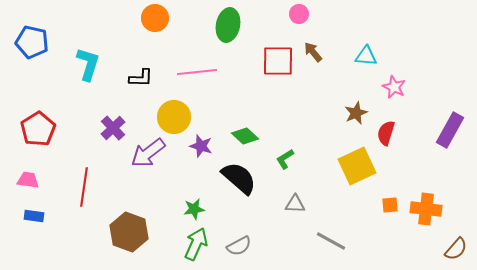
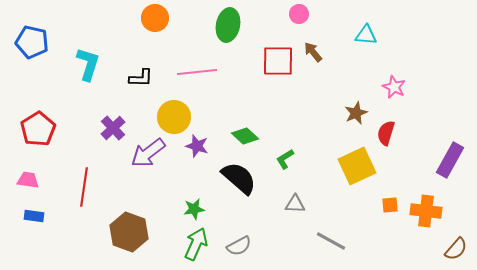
cyan triangle: moved 21 px up
purple rectangle: moved 30 px down
purple star: moved 4 px left
orange cross: moved 2 px down
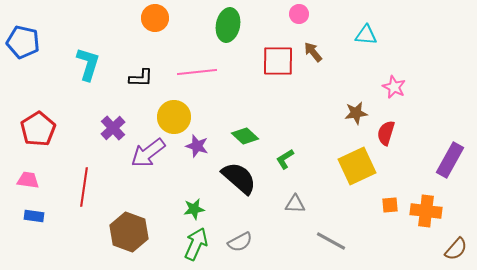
blue pentagon: moved 9 px left
brown star: rotated 15 degrees clockwise
gray semicircle: moved 1 px right, 4 px up
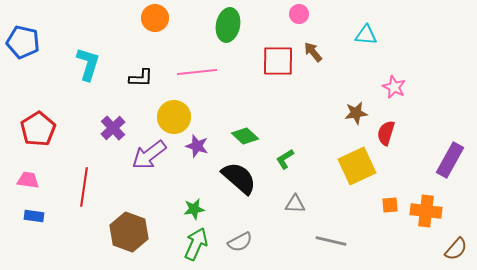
purple arrow: moved 1 px right, 2 px down
gray line: rotated 16 degrees counterclockwise
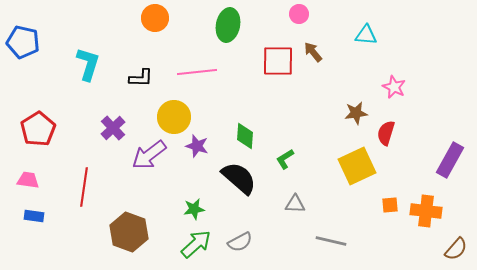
green diamond: rotated 52 degrees clockwise
green arrow: rotated 24 degrees clockwise
